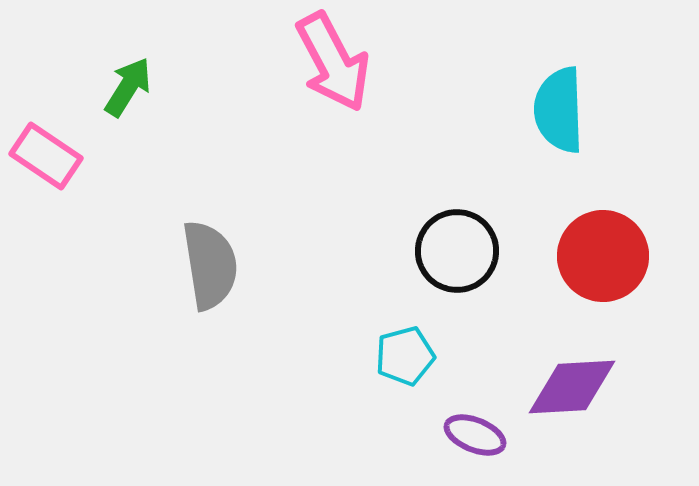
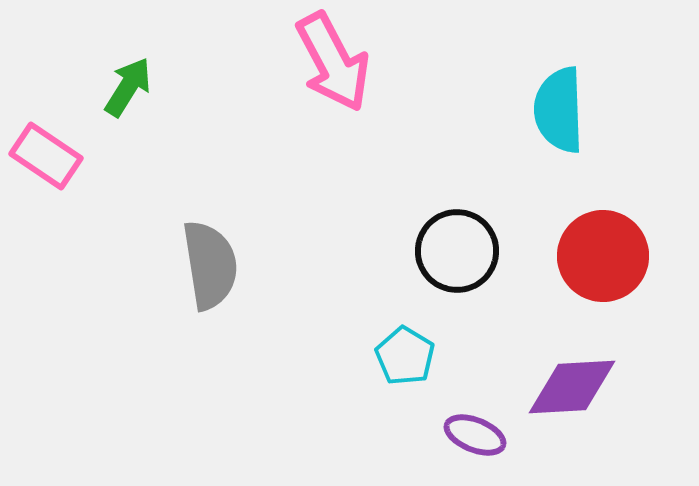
cyan pentagon: rotated 26 degrees counterclockwise
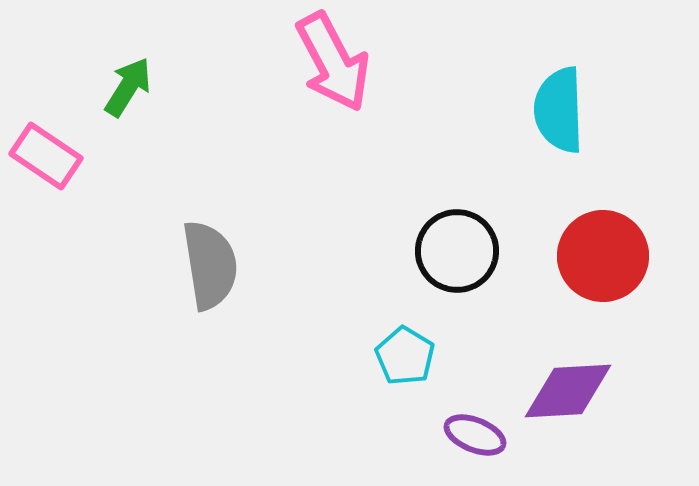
purple diamond: moved 4 px left, 4 px down
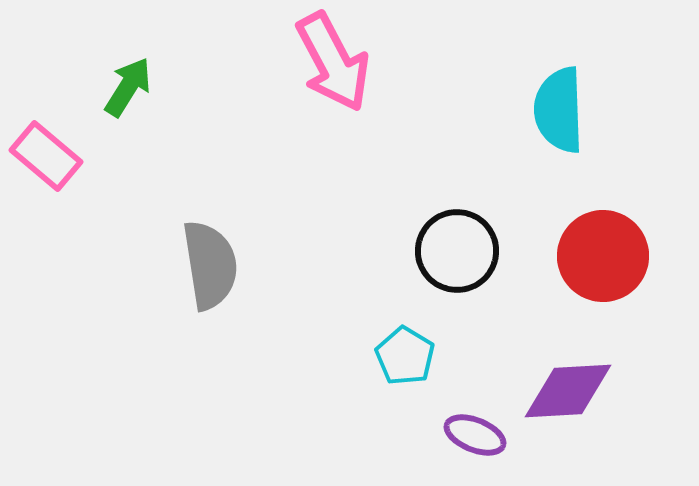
pink rectangle: rotated 6 degrees clockwise
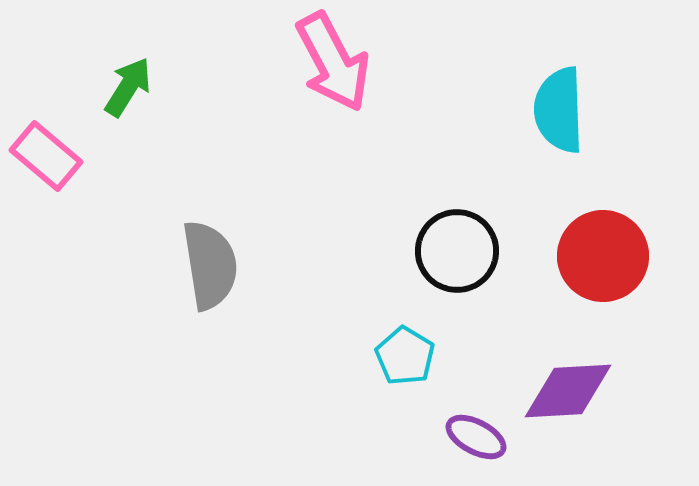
purple ellipse: moved 1 px right, 2 px down; rotated 6 degrees clockwise
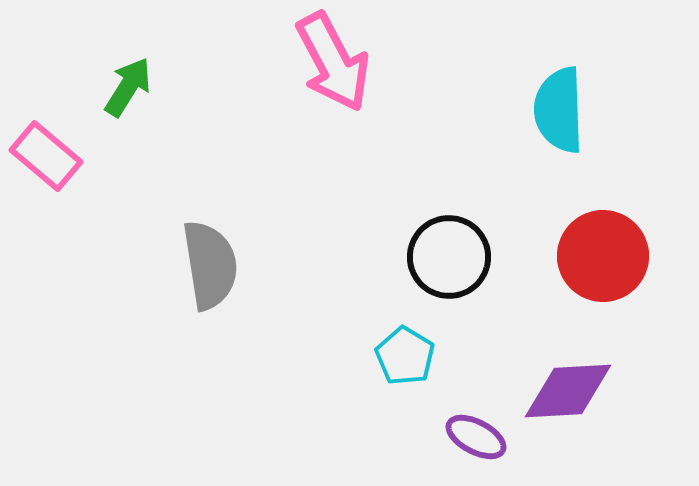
black circle: moved 8 px left, 6 px down
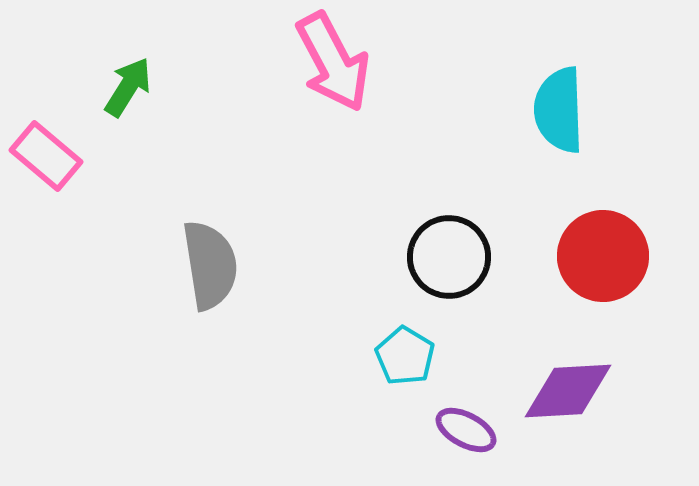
purple ellipse: moved 10 px left, 7 px up
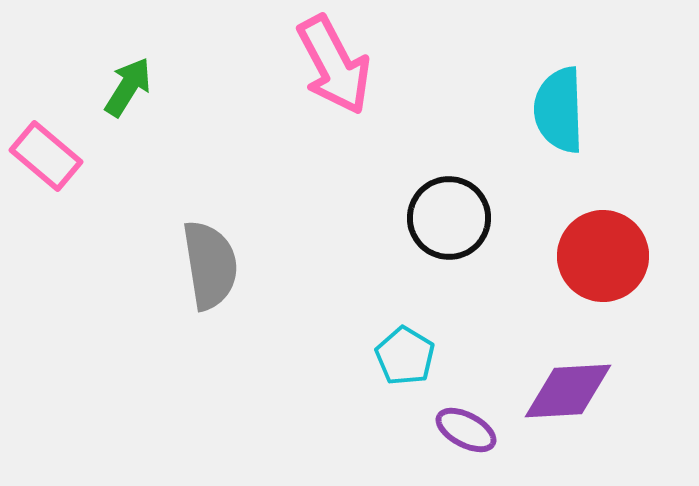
pink arrow: moved 1 px right, 3 px down
black circle: moved 39 px up
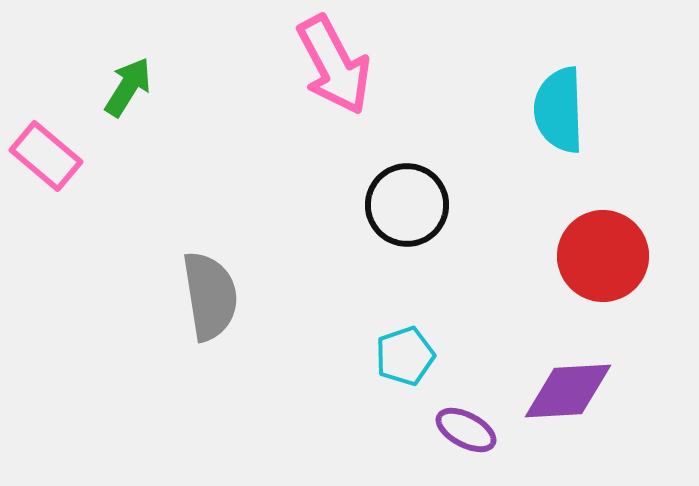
black circle: moved 42 px left, 13 px up
gray semicircle: moved 31 px down
cyan pentagon: rotated 22 degrees clockwise
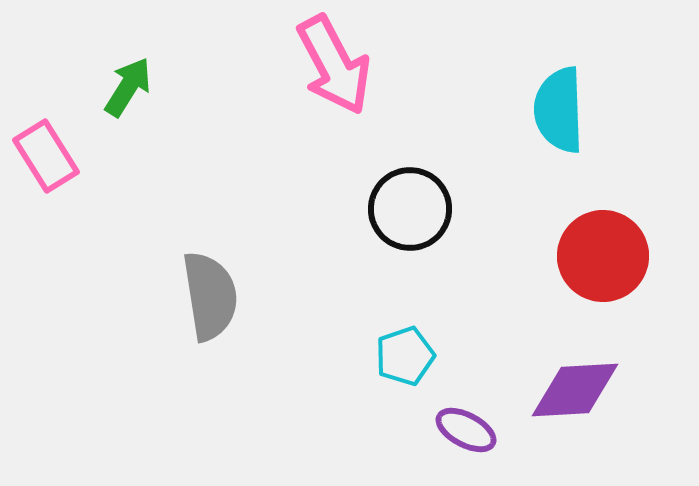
pink rectangle: rotated 18 degrees clockwise
black circle: moved 3 px right, 4 px down
purple diamond: moved 7 px right, 1 px up
